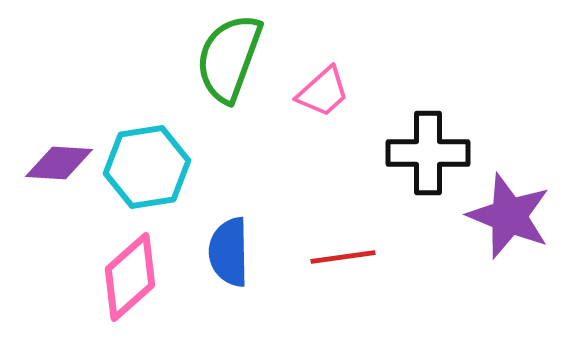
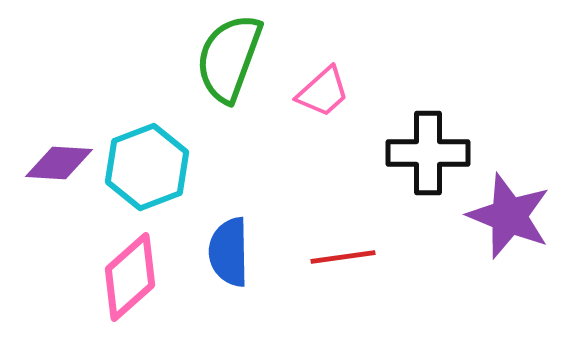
cyan hexagon: rotated 12 degrees counterclockwise
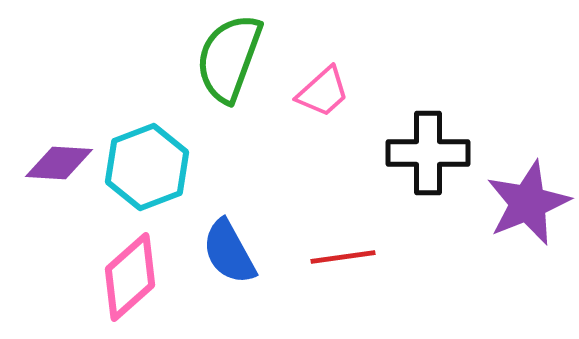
purple star: moved 19 px right, 13 px up; rotated 28 degrees clockwise
blue semicircle: rotated 28 degrees counterclockwise
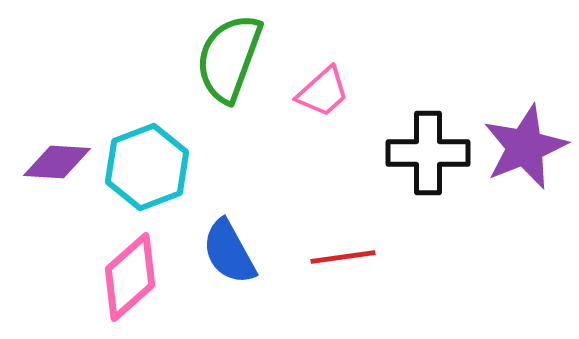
purple diamond: moved 2 px left, 1 px up
purple star: moved 3 px left, 56 px up
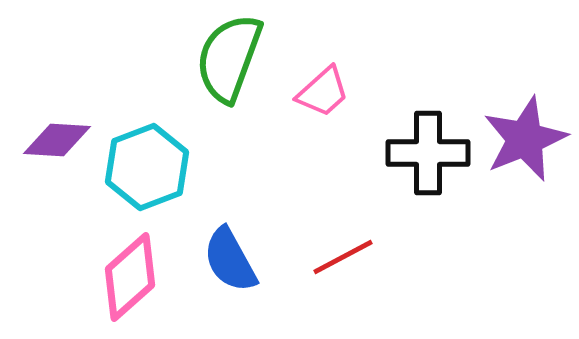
purple star: moved 8 px up
purple diamond: moved 22 px up
blue semicircle: moved 1 px right, 8 px down
red line: rotated 20 degrees counterclockwise
